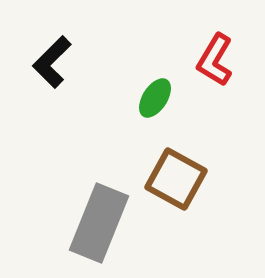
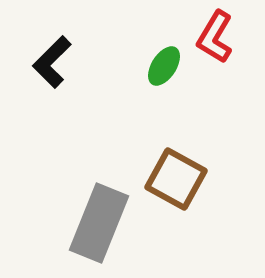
red L-shape: moved 23 px up
green ellipse: moved 9 px right, 32 px up
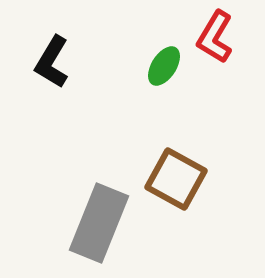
black L-shape: rotated 14 degrees counterclockwise
